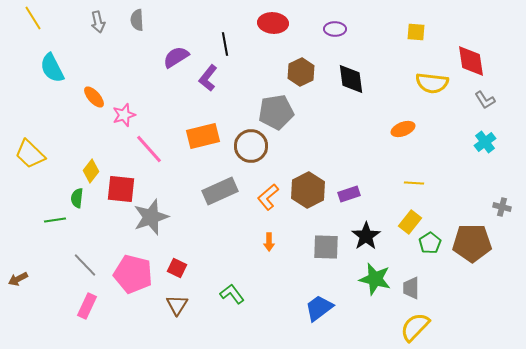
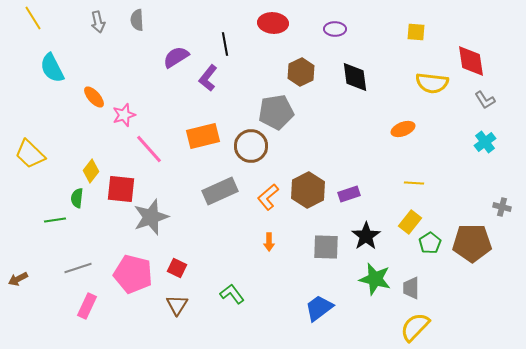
black diamond at (351, 79): moved 4 px right, 2 px up
gray line at (85, 265): moved 7 px left, 3 px down; rotated 64 degrees counterclockwise
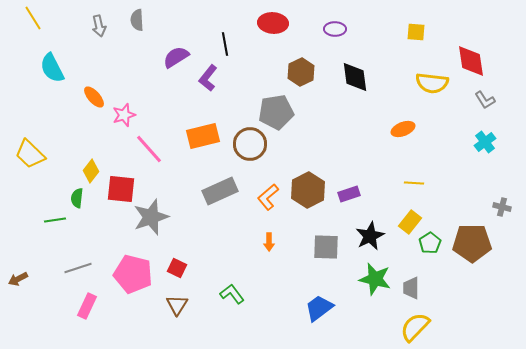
gray arrow at (98, 22): moved 1 px right, 4 px down
brown circle at (251, 146): moved 1 px left, 2 px up
black star at (366, 236): moved 4 px right; rotated 8 degrees clockwise
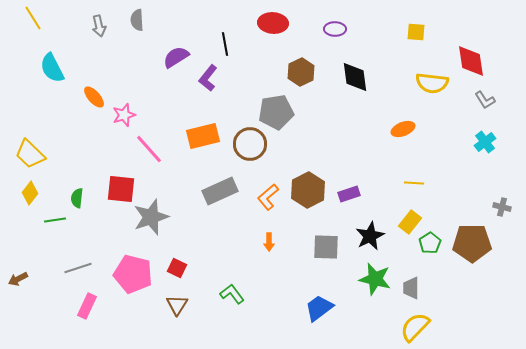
yellow diamond at (91, 171): moved 61 px left, 22 px down
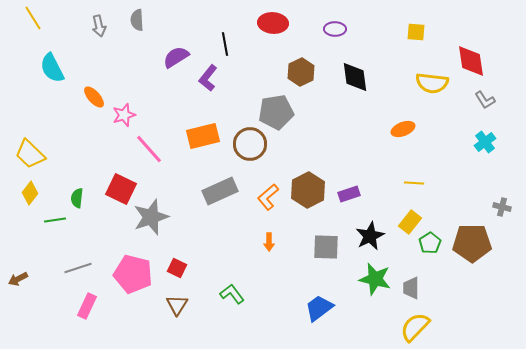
red square at (121, 189): rotated 20 degrees clockwise
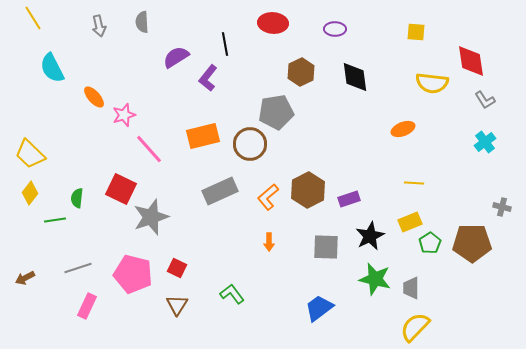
gray semicircle at (137, 20): moved 5 px right, 2 px down
purple rectangle at (349, 194): moved 5 px down
yellow rectangle at (410, 222): rotated 30 degrees clockwise
brown arrow at (18, 279): moved 7 px right, 1 px up
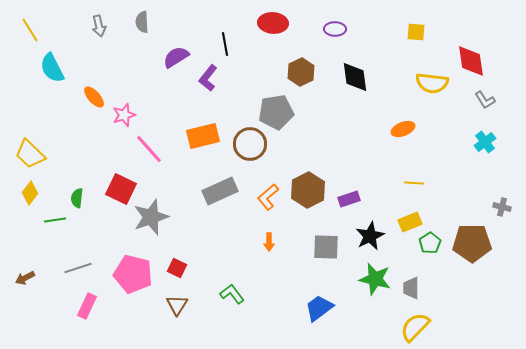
yellow line at (33, 18): moved 3 px left, 12 px down
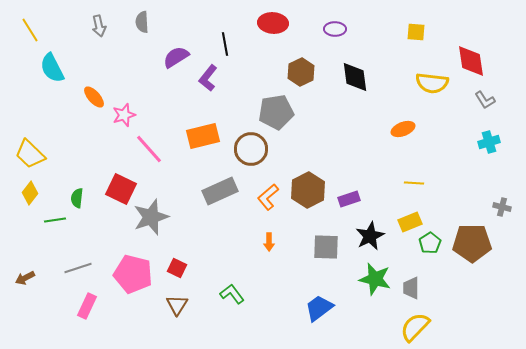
cyan cross at (485, 142): moved 4 px right; rotated 20 degrees clockwise
brown circle at (250, 144): moved 1 px right, 5 px down
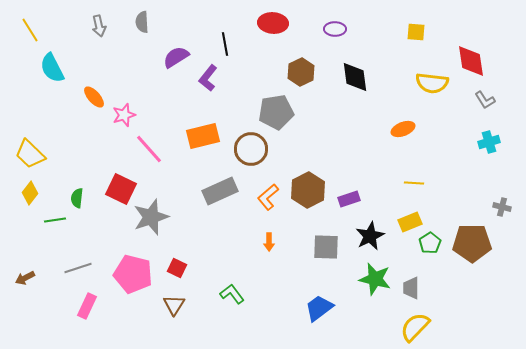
brown triangle at (177, 305): moved 3 px left
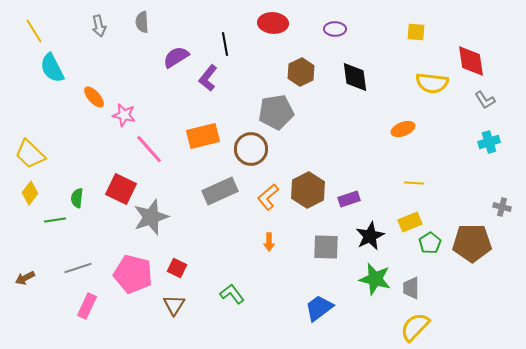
yellow line at (30, 30): moved 4 px right, 1 px down
pink star at (124, 115): rotated 30 degrees clockwise
